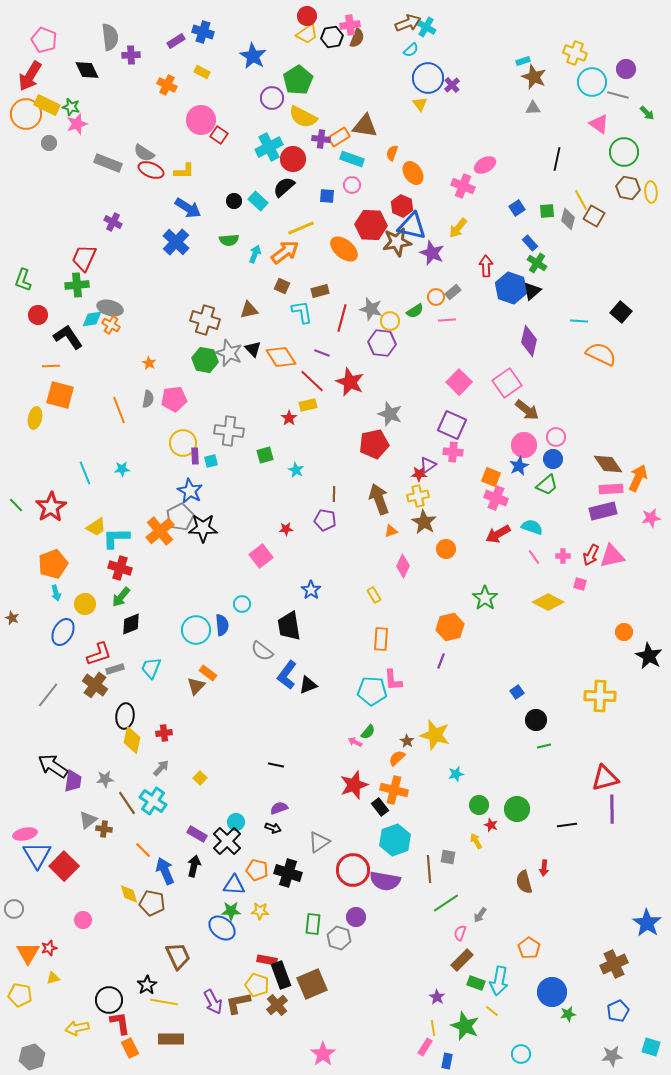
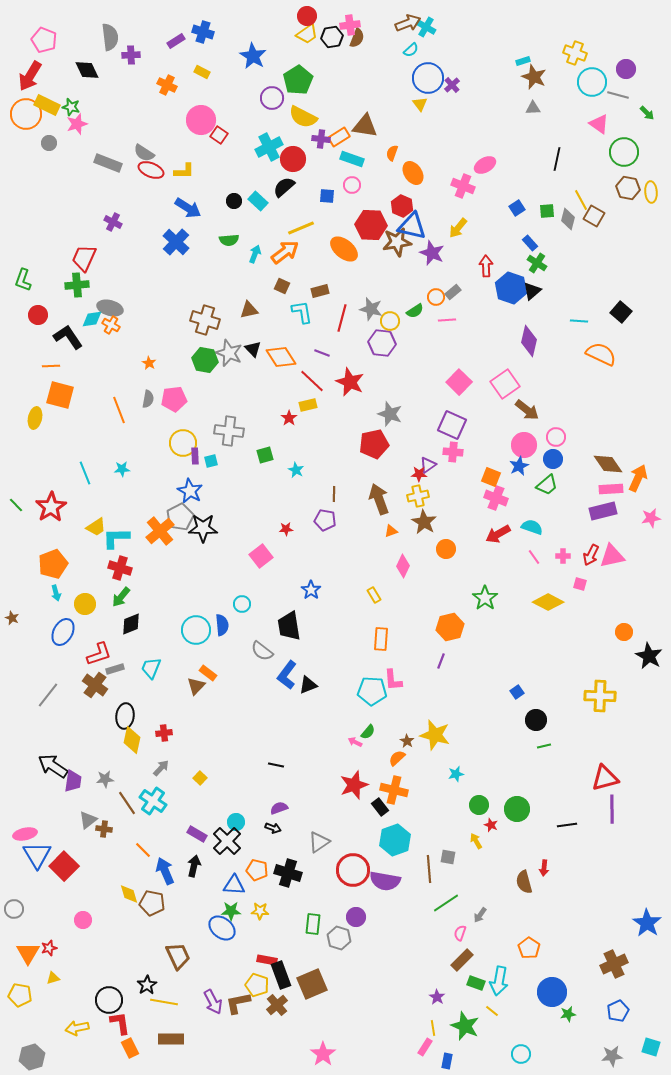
pink square at (507, 383): moved 2 px left, 1 px down
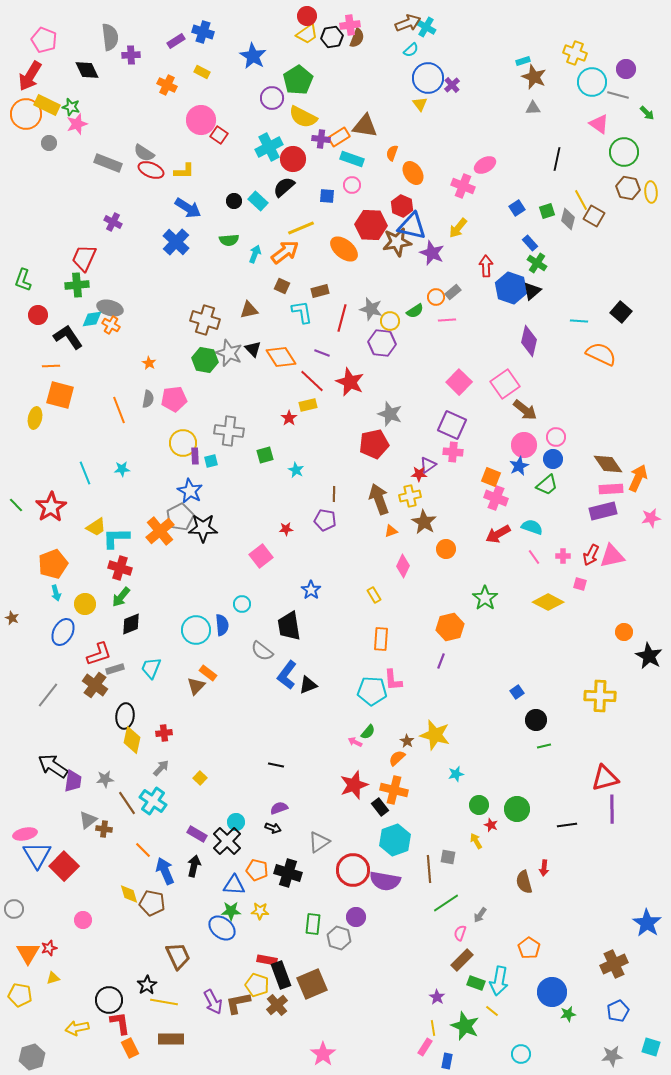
green square at (547, 211): rotated 14 degrees counterclockwise
brown arrow at (527, 410): moved 2 px left
yellow cross at (418, 496): moved 8 px left
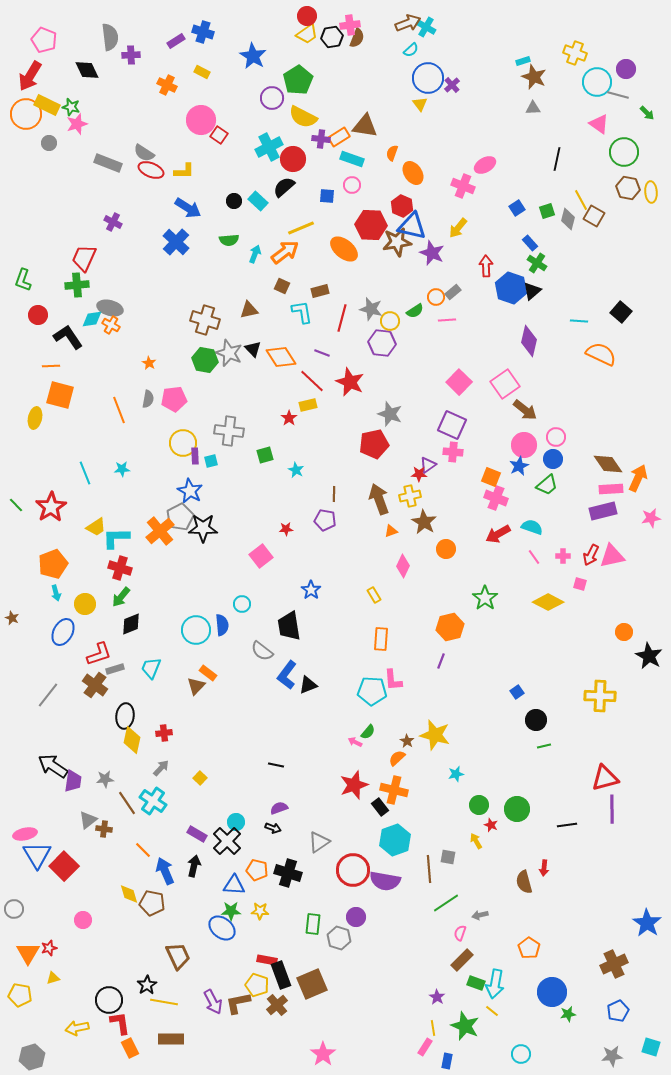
cyan circle at (592, 82): moved 5 px right
gray arrow at (480, 915): rotated 42 degrees clockwise
cyan arrow at (499, 981): moved 4 px left, 3 px down
